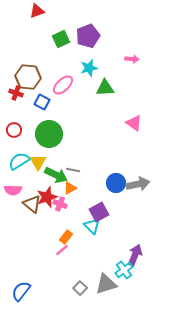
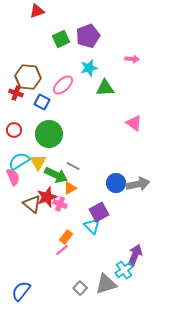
gray line: moved 4 px up; rotated 16 degrees clockwise
pink semicircle: moved 13 px up; rotated 114 degrees counterclockwise
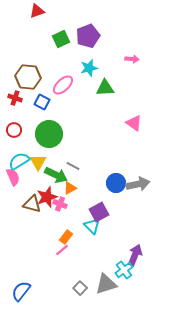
red cross: moved 1 px left, 5 px down
brown triangle: rotated 24 degrees counterclockwise
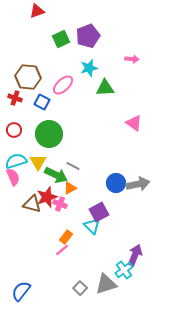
cyan semicircle: moved 3 px left; rotated 15 degrees clockwise
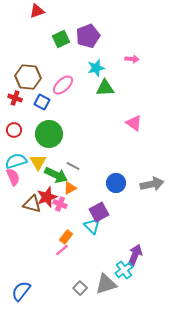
cyan star: moved 7 px right
gray arrow: moved 14 px right
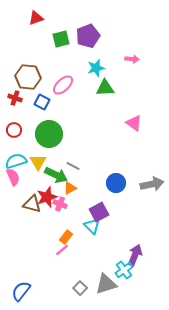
red triangle: moved 1 px left, 7 px down
green square: rotated 12 degrees clockwise
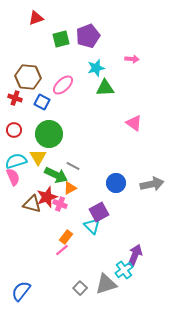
yellow triangle: moved 5 px up
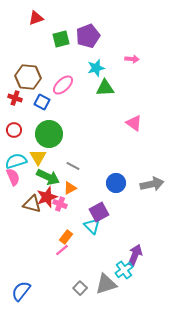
green arrow: moved 8 px left, 2 px down
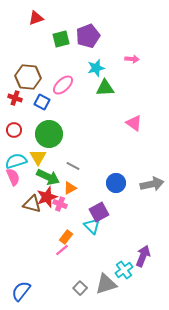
purple arrow: moved 8 px right, 1 px down
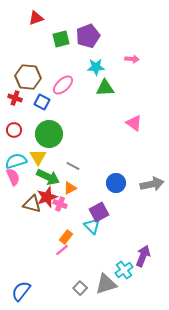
cyan star: moved 1 px up; rotated 12 degrees clockwise
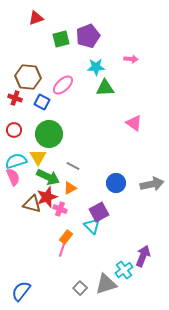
pink arrow: moved 1 px left
pink cross: moved 5 px down
pink line: rotated 32 degrees counterclockwise
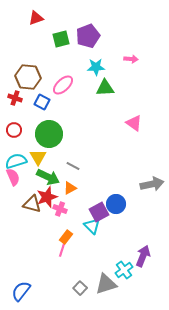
blue circle: moved 21 px down
